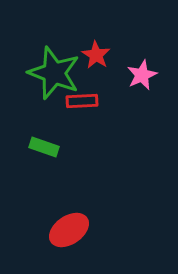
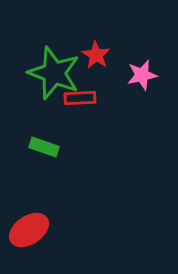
pink star: rotated 12 degrees clockwise
red rectangle: moved 2 px left, 3 px up
red ellipse: moved 40 px left
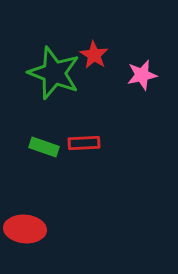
red star: moved 2 px left
red rectangle: moved 4 px right, 45 px down
red ellipse: moved 4 px left, 1 px up; rotated 39 degrees clockwise
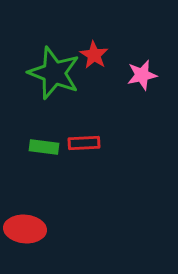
green rectangle: rotated 12 degrees counterclockwise
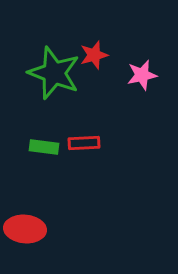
red star: rotated 24 degrees clockwise
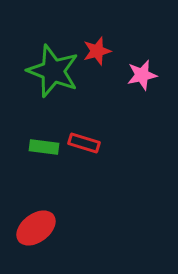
red star: moved 3 px right, 4 px up
green star: moved 1 px left, 2 px up
red rectangle: rotated 20 degrees clockwise
red ellipse: moved 11 px right, 1 px up; rotated 42 degrees counterclockwise
